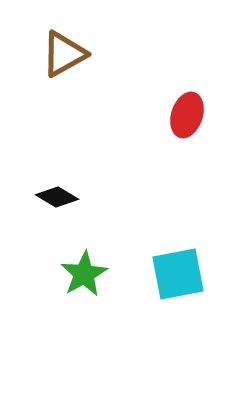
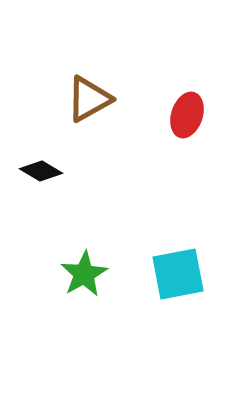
brown triangle: moved 25 px right, 45 px down
black diamond: moved 16 px left, 26 px up
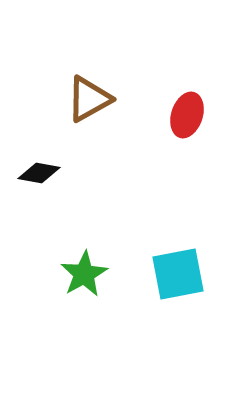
black diamond: moved 2 px left, 2 px down; rotated 21 degrees counterclockwise
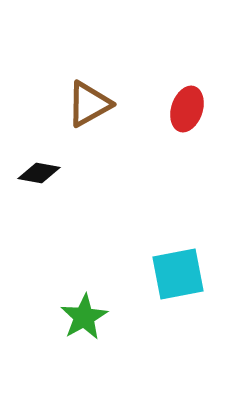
brown triangle: moved 5 px down
red ellipse: moved 6 px up
green star: moved 43 px down
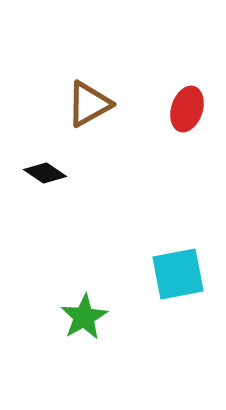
black diamond: moved 6 px right; rotated 24 degrees clockwise
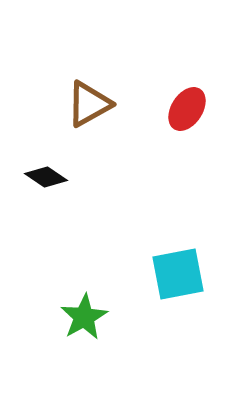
red ellipse: rotated 15 degrees clockwise
black diamond: moved 1 px right, 4 px down
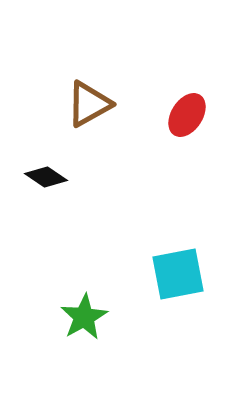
red ellipse: moved 6 px down
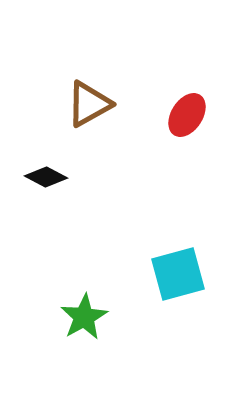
black diamond: rotated 6 degrees counterclockwise
cyan square: rotated 4 degrees counterclockwise
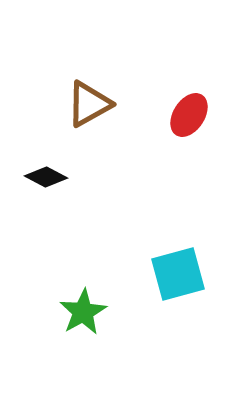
red ellipse: moved 2 px right
green star: moved 1 px left, 5 px up
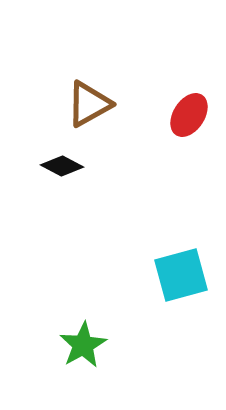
black diamond: moved 16 px right, 11 px up
cyan square: moved 3 px right, 1 px down
green star: moved 33 px down
